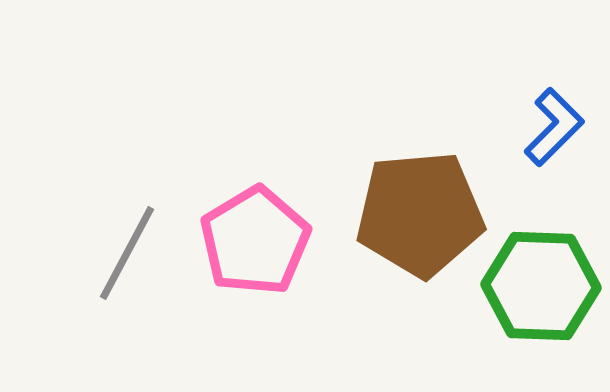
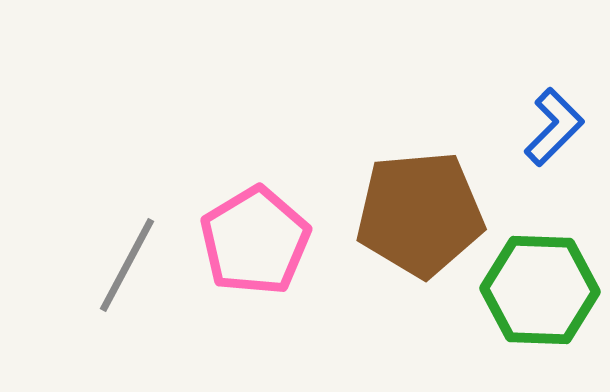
gray line: moved 12 px down
green hexagon: moved 1 px left, 4 px down
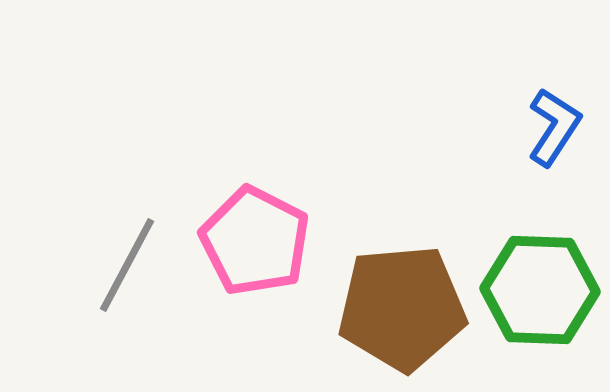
blue L-shape: rotated 12 degrees counterclockwise
brown pentagon: moved 18 px left, 94 px down
pink pentagon: rotated 14 degrees counterclockwise
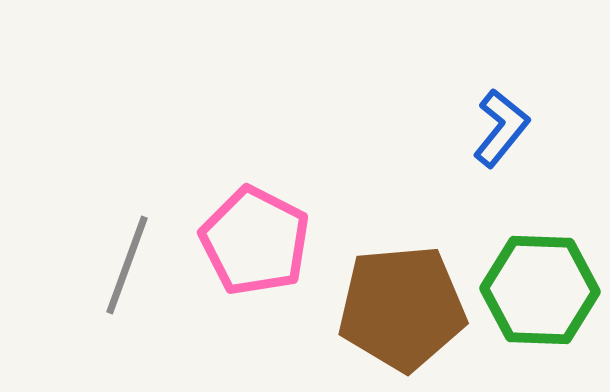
blue L-shape: moved 53 px left, 1 px down; rotated 6 degrees clockwise
gray line: rotated 8 degrees counterclockwise
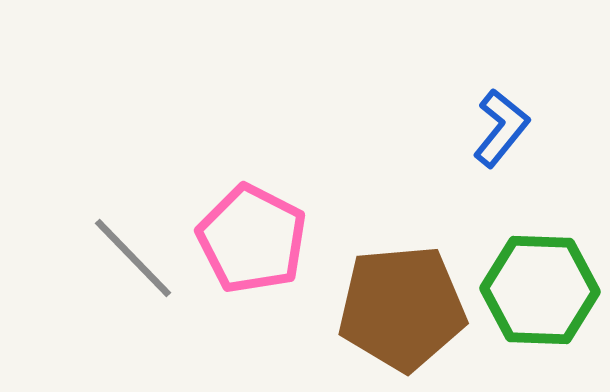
pink pentagon: moved 3 px left, 2 px up
gray line: moved 6 px right, 7 px up; rotated 64 degrees counterclockwise
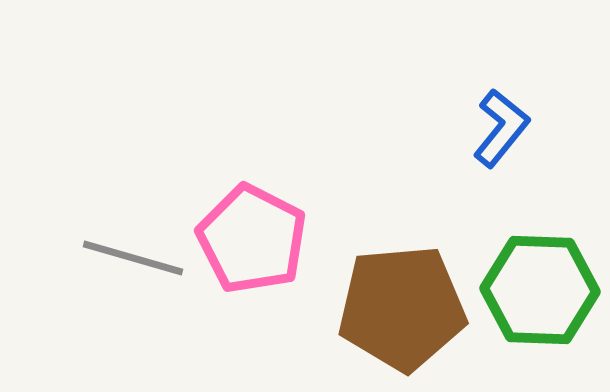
gray line: rotated 30 degrees counterclockwise
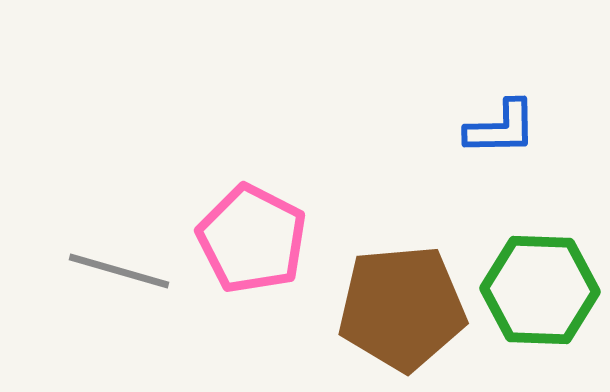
blue L-shape: rotated 50 degrees clockwise
gray line: moved 14 px left, 13 px down
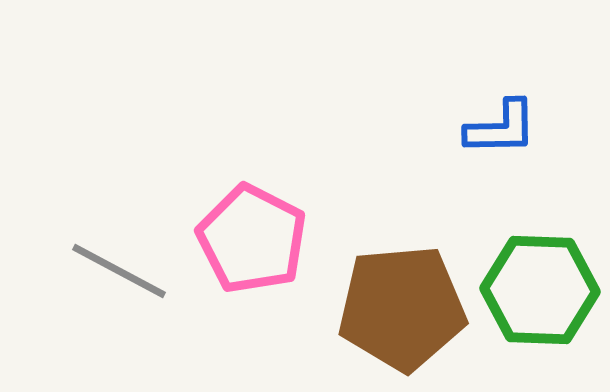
gray line: rotated 12 degrees clockwise
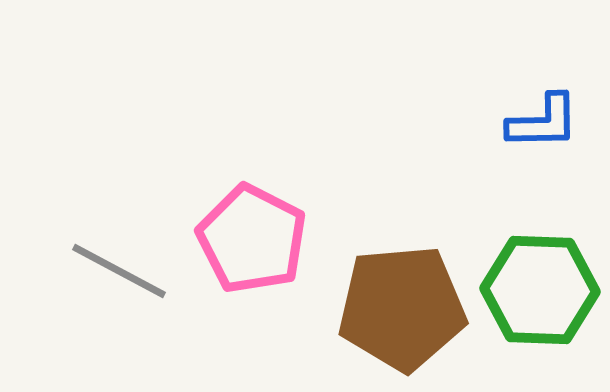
blue L-shape: moved 42 px right, 6 px up
